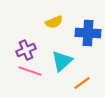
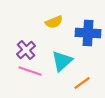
purple cross: rotated 18 degrees counterclockwise
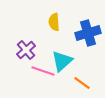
yellow semicircle: rotated 108 degrees clockwise
blue cross: rotated 20 degrees counterclockwise
pink line: moved 13 px right
orange line: rotated 72 degrees clockwise
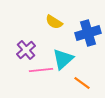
yellow semicircle: rotated 54 degrees counterclockwise
cyan triangle: moved 1 px right, 2 px up
pink line: moved 2 px left, 1 px up; rotated 25 degrees counterclockwise
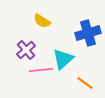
yellow semicircle: moved 12 px left, 1 px up
orange line: moved 3 px right
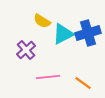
cyan triangle: moved 25 px up; rotated 15 degrees clockwise
pink line: moved 7 px right, 7 px down
orange line: moved 2 px left
